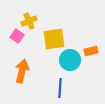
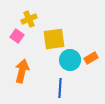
yellow cross: moved 2 px up
orange rectangle: moved 7 px down; rotated 16 degrees counterclockwise
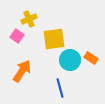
orange rectangle: rotated 64 degrees clockwise
orange arrow: rotated 20 degrees clockwise
blue line: rotated 18 degrees counterclockwise
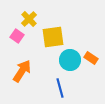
yellow cross: rotated 21 degrees counterclockwise
yellow square: moved 1 px left, 2 px up
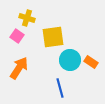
yellow cross: moved 2 px left, 1 px up; rotated 28 degrees counterclockwise
orange rectangle: moved 4 px down
orange arrow: moved 3 px left, 3 px up
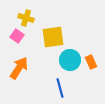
yellow cross: moved 1 px left
orange rectangle: rotated 32 degrees clockwise
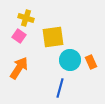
pink square: moved 2 px right
blue line: rotated 30 degrees clockwise
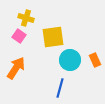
orange rectangle: moved 4 px right, 2 px up
orange arrow: moved 3 px left
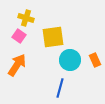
orange arrow: moved 1 px right, 3 px up
